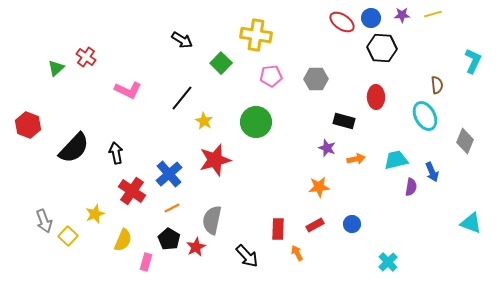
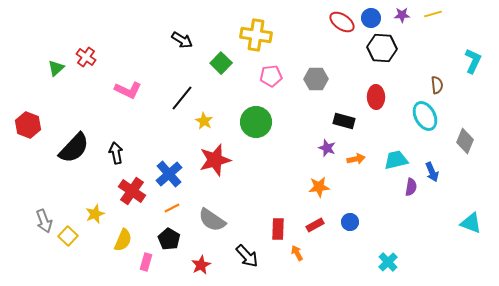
gray semicircle at (212, 220): rotated 68 degrees counterclockwise
blue circle at (352, 224): moved 2 px left, 2 px up
red star at (196, 247): moved 5 px right, 18 px down
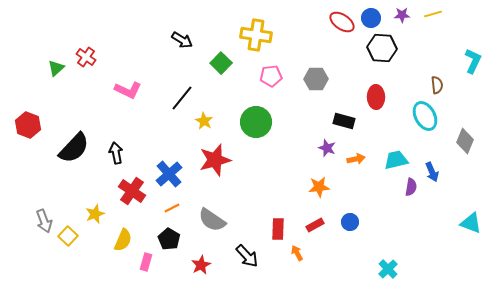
cyan cross at (388, 262): moved 7 px down
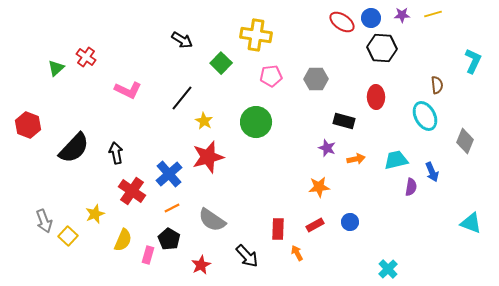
red star at (215, 160): moved 7 px left, 3 px up
pink rectangle at (146, 262): moved 2 px right, 7 px up
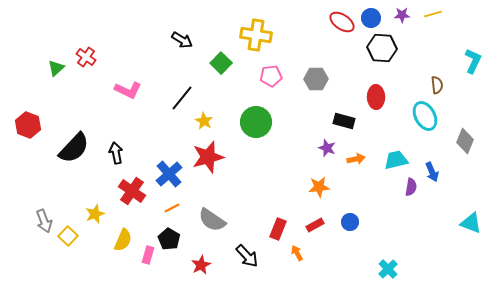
red rectangle at (278, 229): rotated 20 degrees clockwise
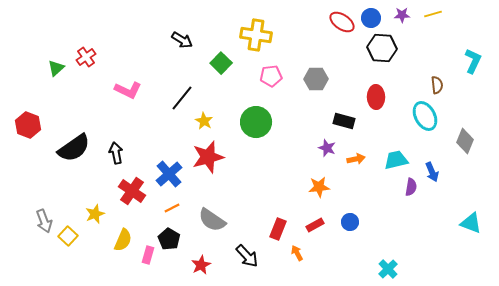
red cross at (86, 57): rotated 18 degrees clockwise
black semicircle at (74, 148): rotated 12 degrees clockwise
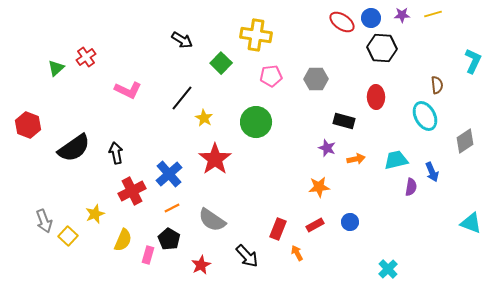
yellow star at (204, 121): moved 3 px up
gray diamond at (465, 141): rotated 35 degrees clockwise
red star at (208, 157): moved 7 px right, 2 px down; rotated 20 degrees counterclockwise
red cross at (132, 191): rotated 28 degrees clockwise
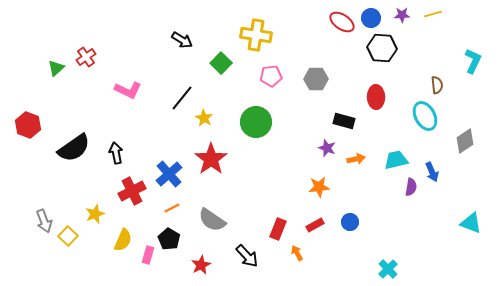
red star at (215, 159): moved 4 px left
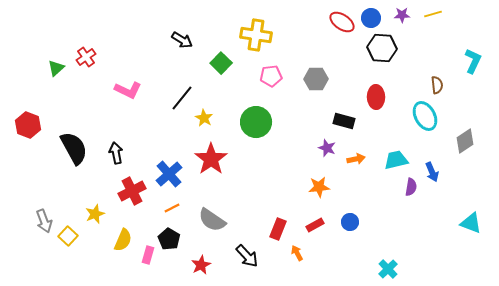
black semicircle at (74, 148): rotated 84 degrees counterclockwise
